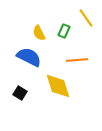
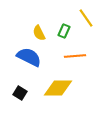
orange line: moved 2 px left, 4 px up
yellow diamond: moved 2 px down; rotated 72 degrees counterclockwise
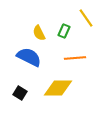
orange line: moved 2 px down
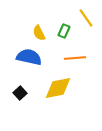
blue semicircle: rotated 15 degrees counterclockwise
yellow diamond: rotated 12 degrees counterclockwise
black square: rotated 16 degrees clockwise
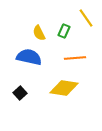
yellow diamond: moved 6 px right; rotated 20 degrees clockwise
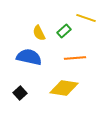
yellow line: rotated 36 degrees counterclockwise
green rectangle: rotated 24 degrees clockwise
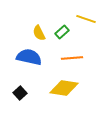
yellow line: moved 1 px down
green rectangle: moved 2 px left, 1 px down
orange line: moved 3 px left
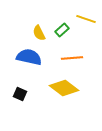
green rectangle: moved 2 px up
yellow diamond: rotated 28 degrees clockwise
black square: moved 1 px down; rotated 24 degrees counterclockwise
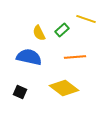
orange line: moved 3 px right, 1 px up
black square: moved 2 px up
